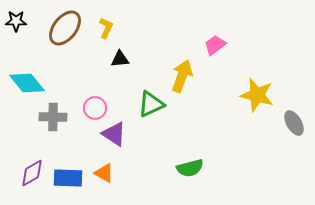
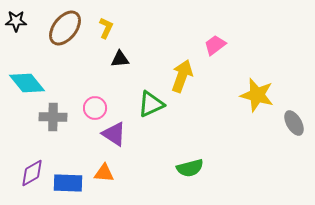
orange triangle: rotated 25 degrees counterclockwise
blue rectangle: moved 5 px down
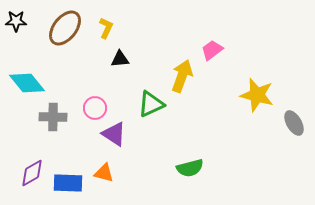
pink trapezoid: moved 3 px left, 5 px down
orange triangle: rotated 10 degrees clockwise
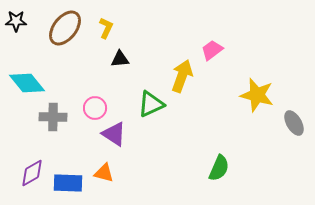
green semicircle: moved 29 px right; rotated 52 degrees counterclockwise
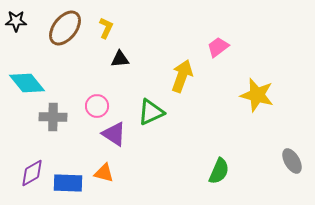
pink trapezoid: moved 6 px right, 3 px up
green triangle: moved 8 px down
pink circle: moved 2 px right, 2 px up
gray ellipse: moved 2 px left, 38 px down
green semicircle: moved 3 px down
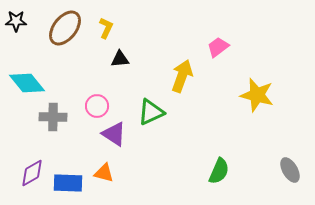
gray ellipse: moved 2 px left, 9 px down
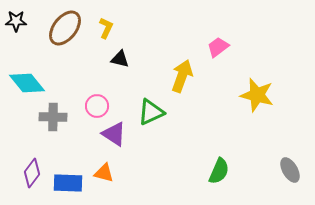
black triangle: rotated 18 degrees clockwise
purple diamond: rotated 24 degrees counterclockwise
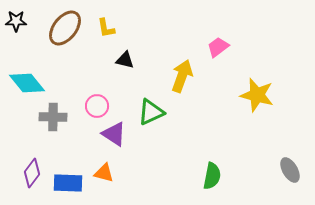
yellow L-shape: rotated 145 degrees clockwise
black triangle: moved 5 px right, 1 px down
green semicircle: moved 7 px left, 5 px down; rotated 12 degrees counterclockwise
